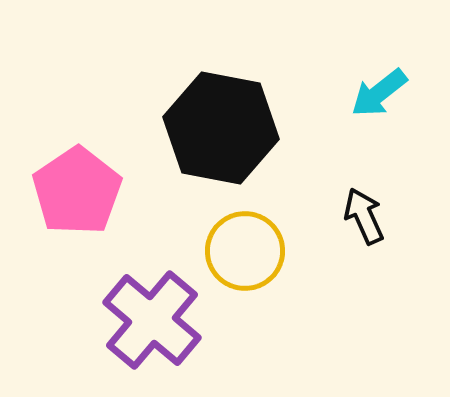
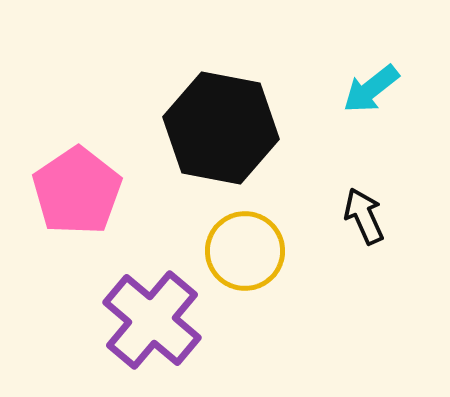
cyan arrow: moved 8 px left, 4 px up
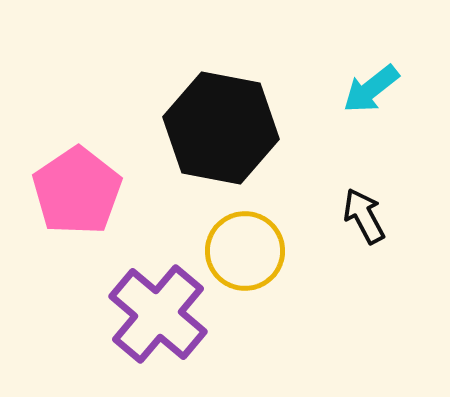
black arrow: rotated 4 degrees counterclockwise
purple cross: moved 6 px right, 6 px up
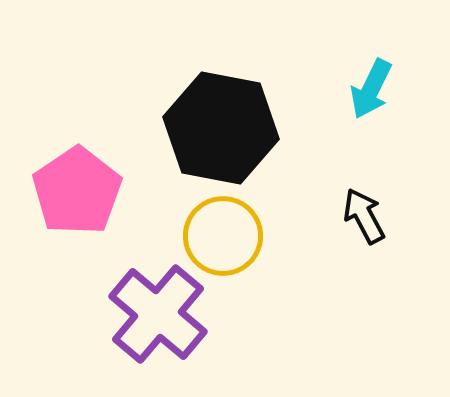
cyan arrow: rotated 26 degrees counterclockwise
yellow circle: moved 22 px left, 15 px up
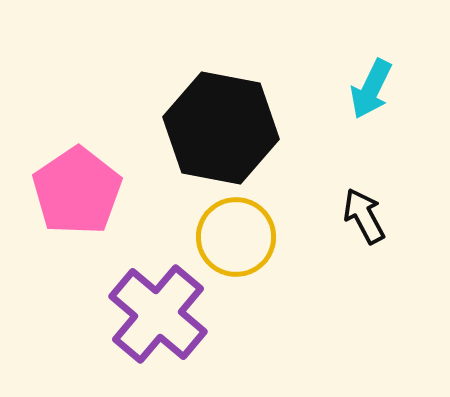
yellow circle: moved 13 px right, 1 px down
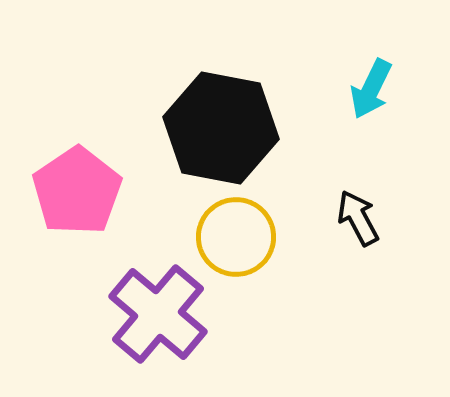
black arrow: moved 6 px left, 2 px down
